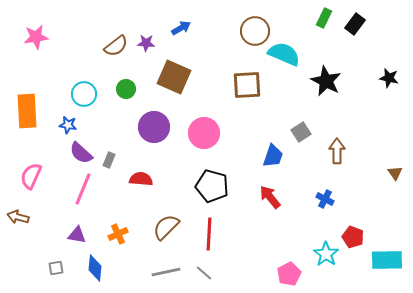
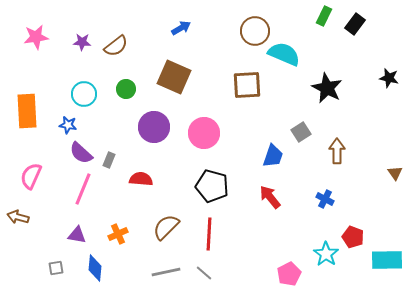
green rectangle at (324, 18): moved 2 px up
purple star at (146, 43): moved 64 px left, 1 px up
black star at (326, 81): moved 1 px right, 7 px down
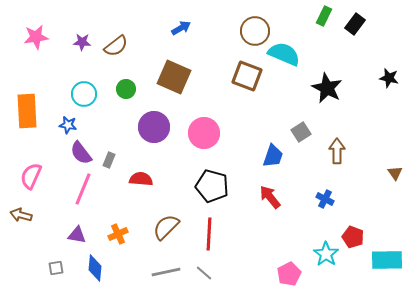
brown square at (247, 85): moved 9 px up; rotated 24 degrees clockwise
purple semicircle at (81, 153): rotated 10 degrees clockwise
brown arrow at (18, 217): moved 3 px right, 2 px up
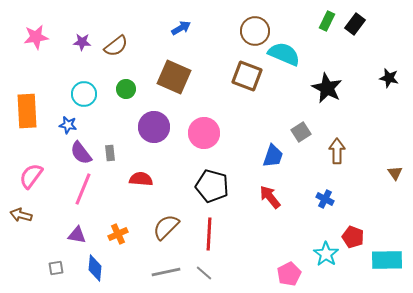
green rectangle at (324, 16): moved 3 px right, 5 px down
gray rectangle at (109, 160): moved 1 px right, 7 px up; rotated 28 degrees counterclockwise
pink semicircle at (31, 176): rotated 12 degrees clockwise
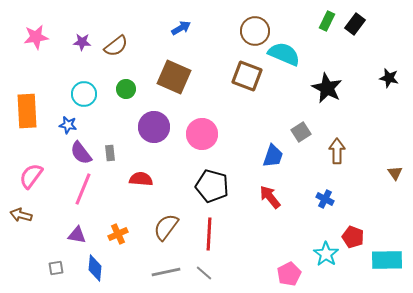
pink circle at (204, 133): moved 2 px left, 1 px down
brown semicircle at (166, 227): rotated 8 degrees counterclockwise
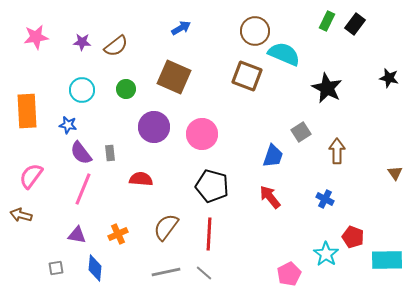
cyan circle at (84, 94): moved 2 px left, 4 px up
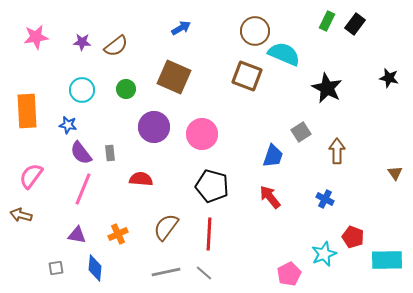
cyan star at (326, 254): moved 2 px left; rotated 15 degrees clockwise
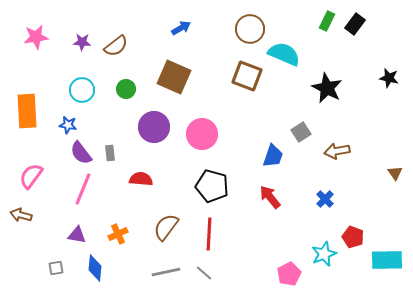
brown circle at (255, 31): moved 5 px left, 2 px up
brown arrow at (337, 151): rotated 100 degrees counterclockwise
blue cross at (325, 199): rotated 18 degrees clockwise
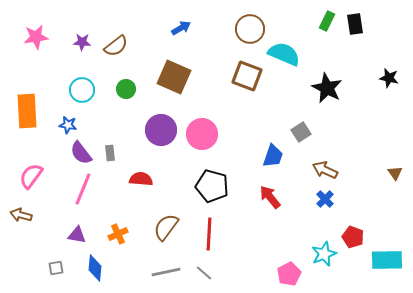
black rectangle at (355, 24): rotated 45 degrees counterclockwise
purple circle at (154, 127): moved 7 px right, 3 px down
brown arrow at (337, 151): moved 12 px left, 19 px down; rotated 35 degrees clockwise
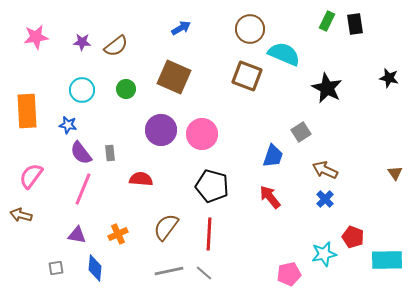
cyan star at (324, 254): rotated 10 degrees clockwise
gray line at (166, 272): moved 3 px right, 1 px up
pink pentagon at (289, 274): rotated 15 degrees clockwise
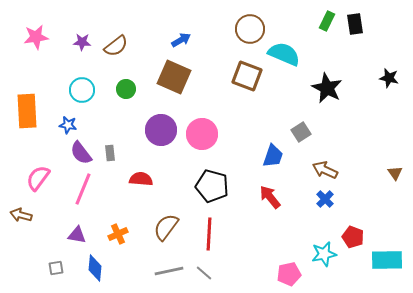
blue arrow at (181, 28): moved 12 px down
pink semicircle at (31, 176): moved 7 px right, 2 px down
